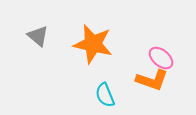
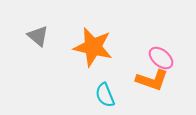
orange star: moved 3 px down
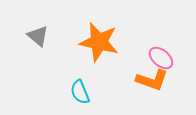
orange star: moved 6 px right, 5 px up
cyan semicircle: moved 25 px left, 3 px up
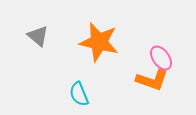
pink ellipse: rotated 15 degrees clockwise
cyan semicircle: moved 1 px left, 2 px down
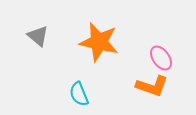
orange L-shape: moved 6 px down
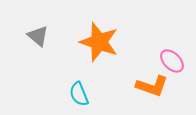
orange star: rotated 6 degrees clockwise
pink ellipse: moved 11 px right, 3 px down; rotated 10 degrees counterclockwise
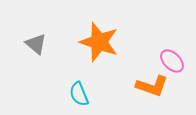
gray triangle: moved 2 px left, 8 px down
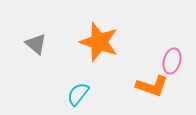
pink ellipse: rotated 60 degrees clockwise
cyan semicircle: moved 1 px left; rotated 60 degrees clockwise
